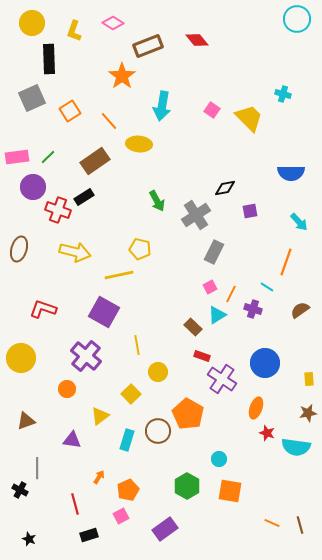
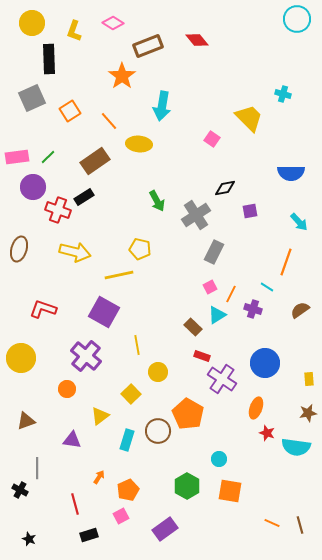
pink square at (212, 110): moved 29 px down
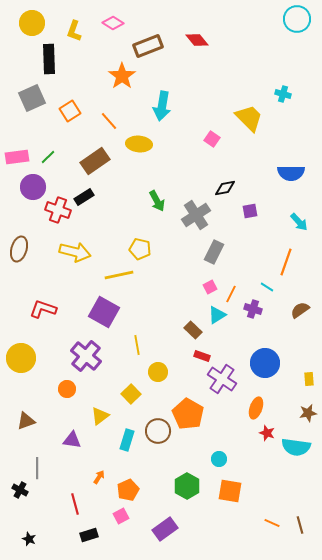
brown rectangle at (193, 327): moved 3 px down
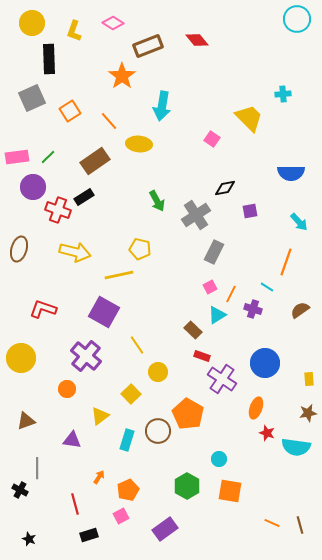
cyan cross at (283, 94): rotated 21 degrees counterclockwise
yellow line at (137, 345): rotated 24 degrees counterclockwise
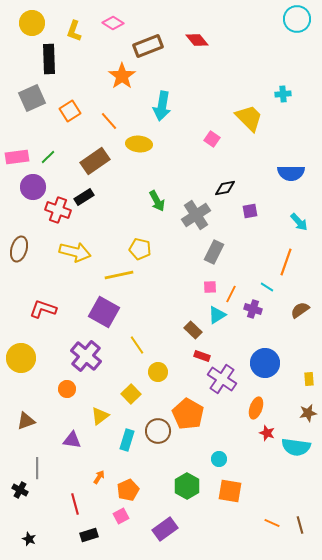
pink square at (210, 287): rotated 24 degrees clockwise
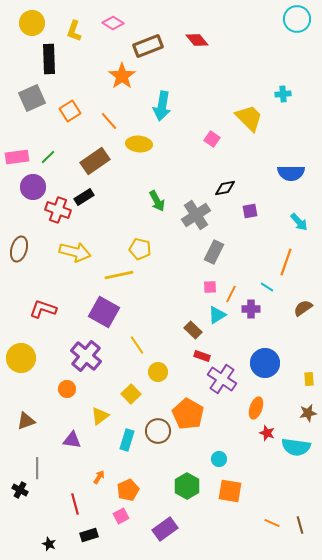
purple cross at (253, 309): moved 2 px left; rotated 18 degrees counterclockwise
brown semicircle at (300, 310): moved 3 px right, 2 px up
black star at (29, 539): moved 20 px right, 5 px down
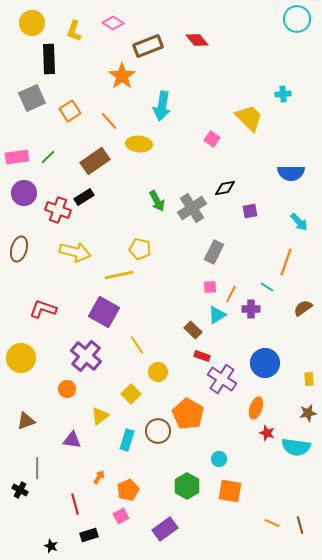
purple circle at (33, 187): moved 9 px left, 6 px down
gray cross at (196, 215): moved 4 px left, 7 px up
black star at (49, 544): moved 2 px right, 2 px down
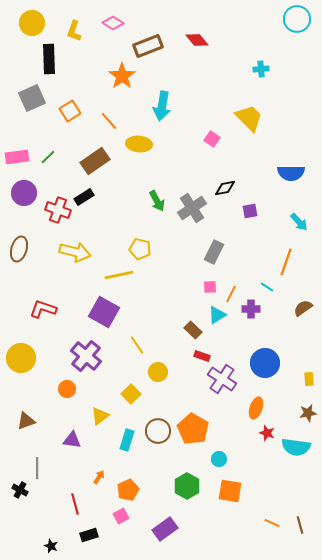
cyan cross at (283, 94): moved 22 px left, 25 px up
orange pentagon at (188, 414): moved 5 px right, 15 px down
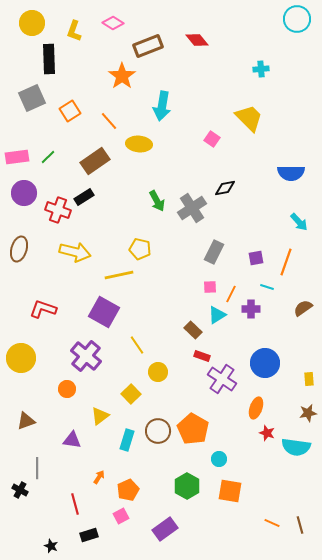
purple square at (250, 211): moved 6 px right, 47 px down
cyan line at (267, 287): rotated 16 degrees counterclockwise
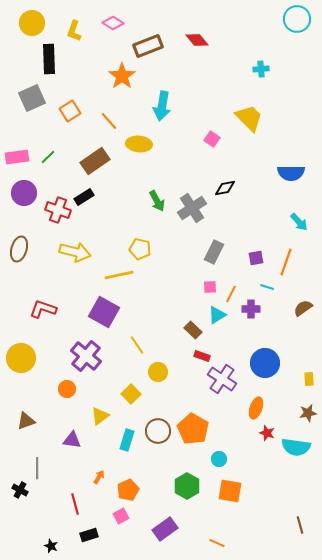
orange line at (272, 523): moved 55 px left, 20 px down
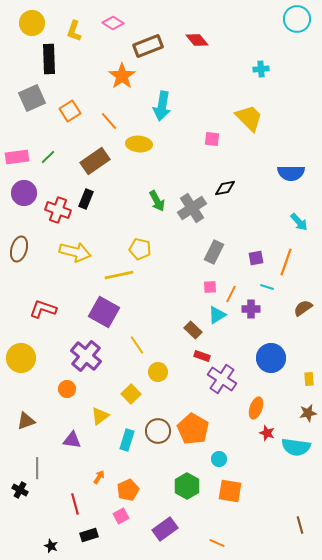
pink square at (212, 139): rotated 28 degrees counterclockwise
black rectangle at (84, 197): moved 2 px right, 2 px down; rotated 36 degrees counterclockwise
blue circle at (265, 363): moved 6 px right, 5 px up
